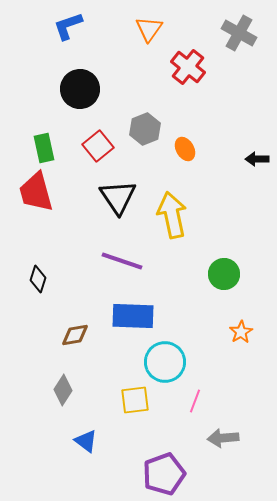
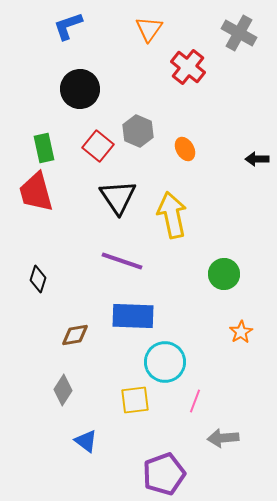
gray hexagon: moved 7 px left, 2 px down; rotated 16 degrees counterclockwise
red square: rotated 12 degrees counterclockwise
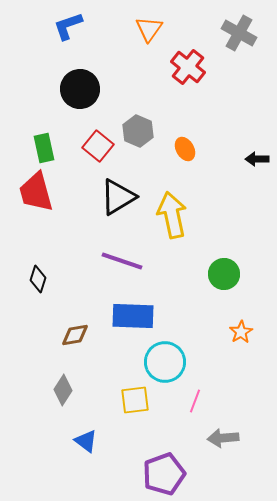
black triangle: rotated 33 degrees clockwise
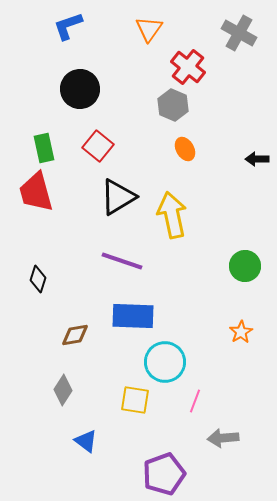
gray hexagon: moved 35 px right, 26 px up
green circle: moved 21 px right, 8 px up
yellow square: rotated 16 degrees clockwise
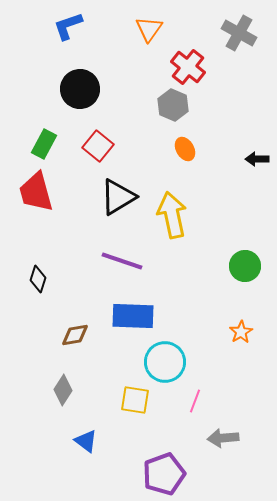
green rectangle: moved 4 px up; rotated 40 degrees clockwise
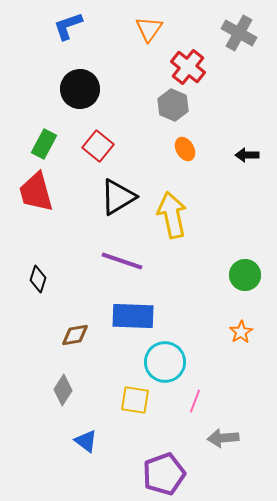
black arrow: moved 10 px left, 4 px up
green circle: moved 9 px down
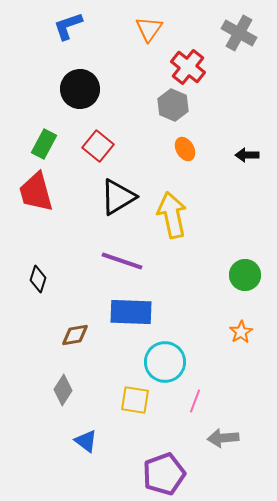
blue rectangle: moved 2 px left, 4 px up
